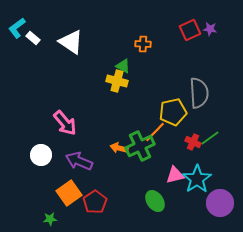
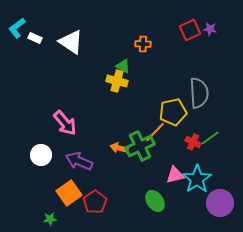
white rectangle: moved 2 px right; rotated 16 degrees counterclockwise
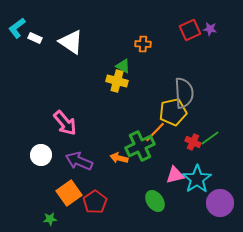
gray semicircle: moved 15 px left
orange arrow: moved 10 px down
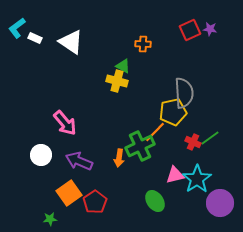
orange arrow: rotated 96 degrees counterclockwise
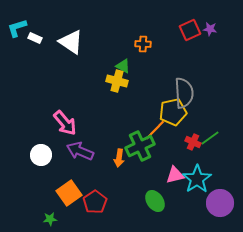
cyan L-shape: rotated 20 degrees clockwise
orange line: moved 2 px up
purple arrow: moved 1 px right, 10 px up
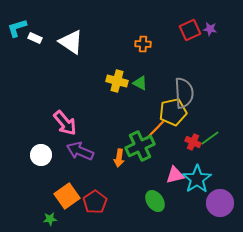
green triangle: moved 17 px right, 17 px down
orange square: moved 2 px left, 3 px down
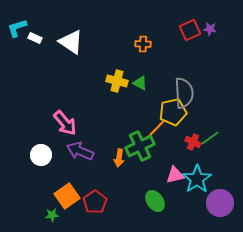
green star: moved 2 px right, 4 px up
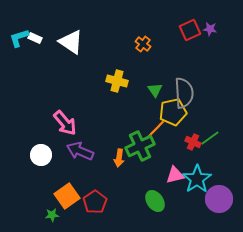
cyan L-shape: moved 2 px right, 10 px down
orange cross: rotated 35 degrees clockwise
green triangle: moved 15 px right, 7 px down; rotated 28 degrees clockwise
purple circle: moved 1 px left, 4 px up
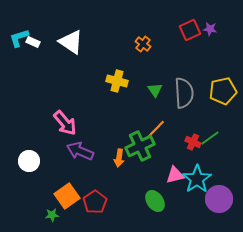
white rectangle: moved 2 px left, 4 px down
yellow pentagon: moved 50 px right, 21 px up
white circle: moved 12 px left, 6 px down
